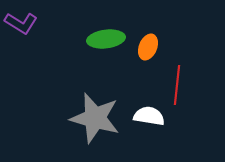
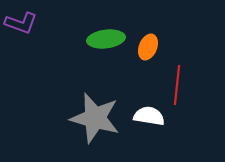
purple L-shape: rotated 12 degrees counterclockwise
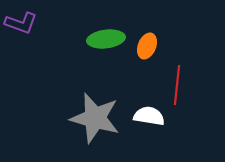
orange ellipse: moved 1 px left, 1 px up
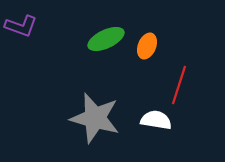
purple L-shape: moved 3 px down
green ellipse: rotated 18 degrees counterclockwise
red line: moved 2 px right; rotated 12 degrees clockwise
white semicircle: moved 7 px right, 4 px down
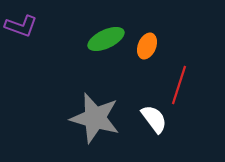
white semicircle: moved 2 px left, 1 px up; rotated 44 degrees clockwise
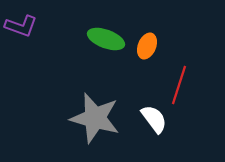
green ellipse: rotated 45 degrees clockwise
